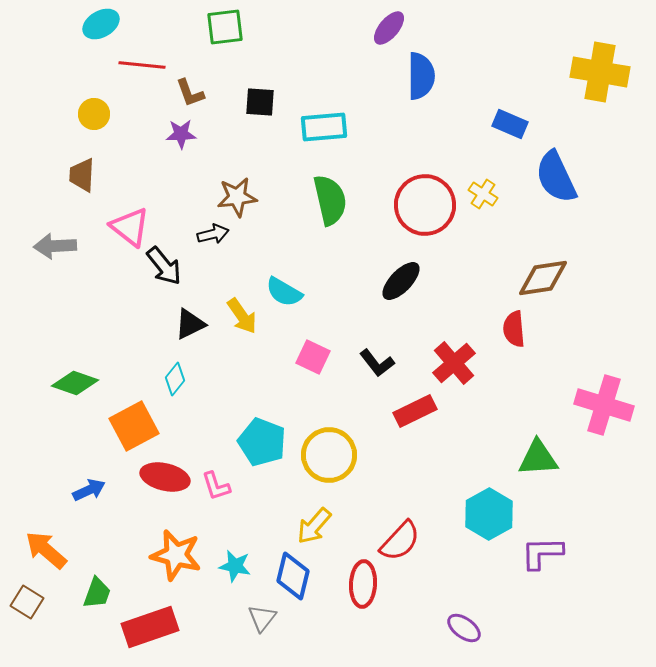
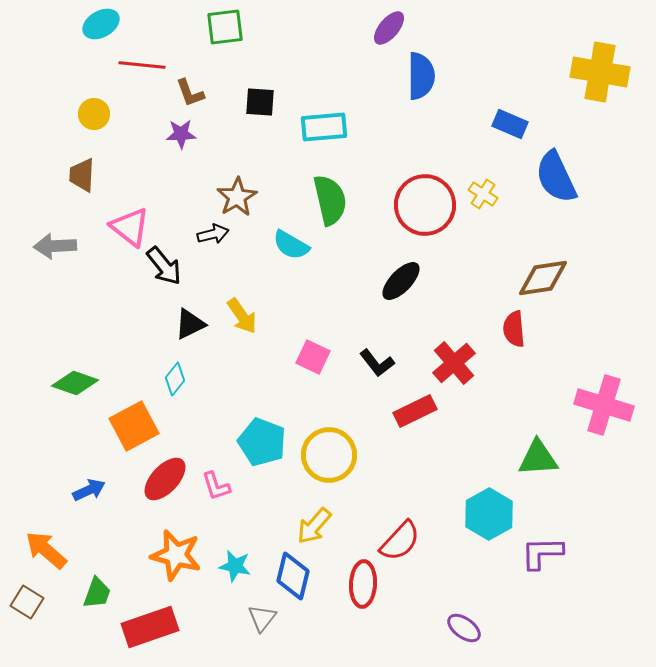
brown star at (237, 197): rotated 24 degrees counterclockwise
cyan semicircle at (284, 292): moved 7 px right, 47 px up
red ellipse at (165, 477): moved 2 px down; rotated 60 degrees counterclockwise
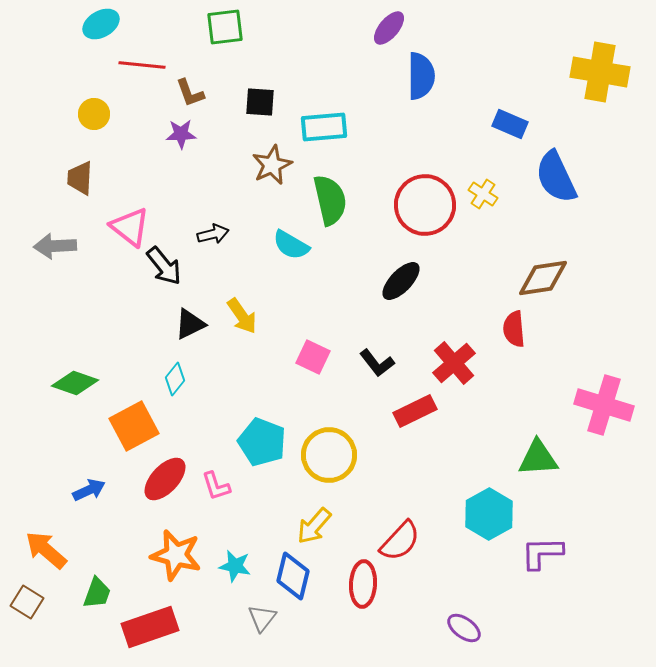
brown trapezoid at (82, 175): moved 2 px left, 3 px down
brown star at (237, 197): moved 35 px right, 32 px up; rotated 6 degrees clockwise
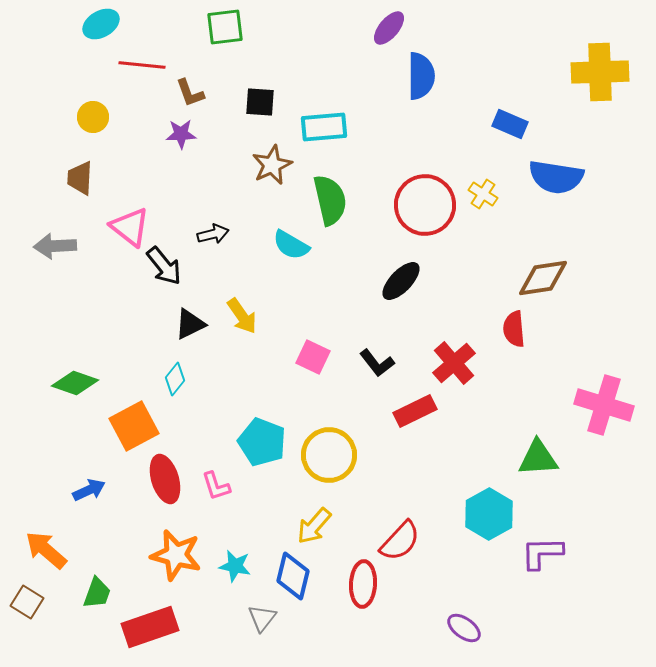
yellow cross at (600, 72): rotated 12 degrees counterclockwise
yellow circle at (94, 114): moved 1 px left, 3 px down
blue semicircle at (556, 177): rotated 56 degrees counterclockwise
red ellipse at (165, 479): rotated 60 degrees counterclockwise
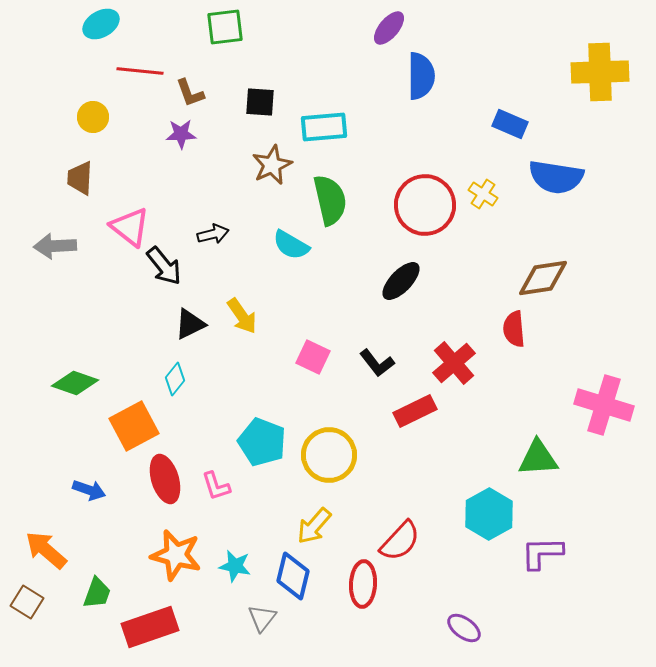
red line at (142, 65): moved 2 px left, 6 px down
blue arrow at (89, 490): rotated 44 degrees clockwise
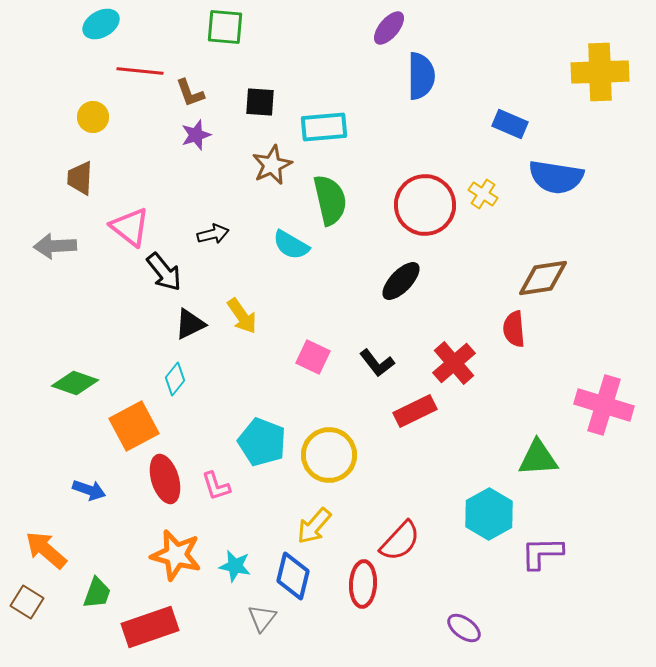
green square at (225, 27): rotated 12 degrees clockwise
purple star at (181, 134): moved 15 px right, 1 px down; rotated 16 degrees counterclockwise
black arrow at (164, 266): moved 6 px down
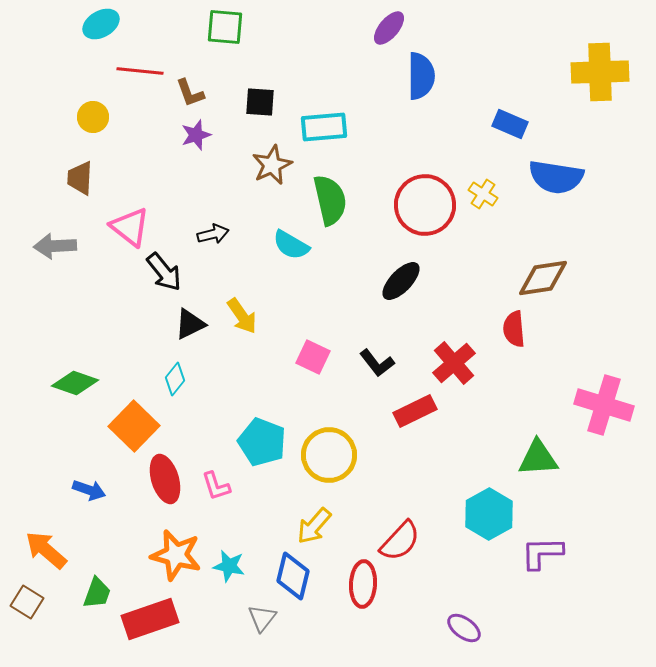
orange square at (134, 426): rotated 18 degrees counterclockwise
cyan star at (235, 566): moved 6 px left
red rectangle at (150, 627): moved 8 px up
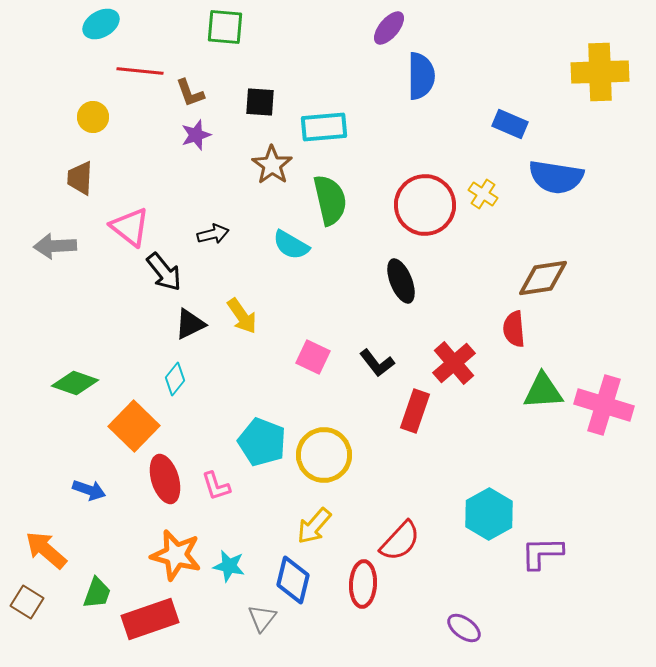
brown star at (272, 165): rotated 12 degrees counterclockwise
black ellipse at (401, 281): rotated 66 degrees counterclockwise
red rectangle at (415, 411): rotated 45 degrees counterclockwise
yellow circle at (329, 455): moved 5 px left
green triangle at (538, 458): moved 5 px right, 67 px up
blue diamond at (293, 576): moved 4 px down
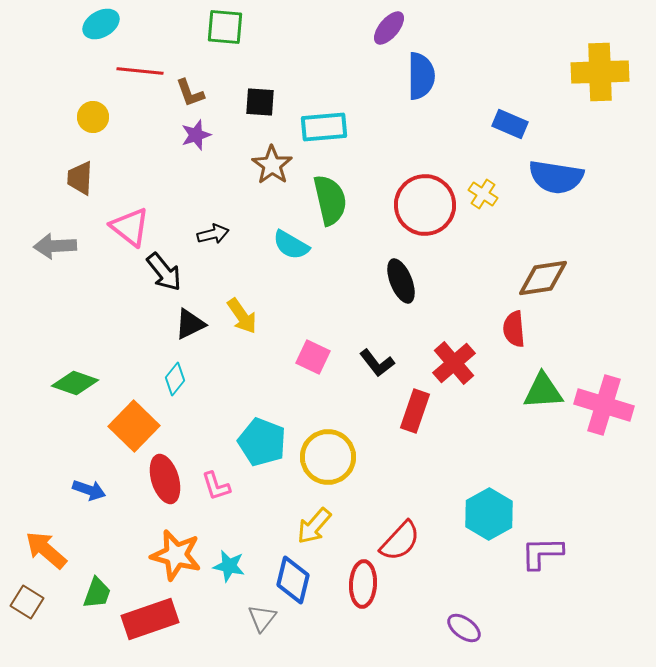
yellow circle at (324, 455): moved 4 px right, 2 px down
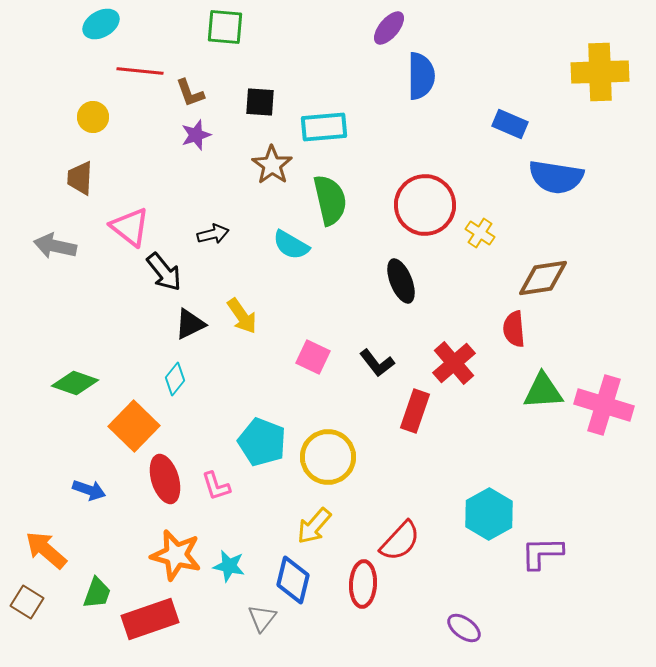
yellow cross at (483, 194): moved 3 px left, 39 px down
gray arrow at (55, 246): rotated 15 degrees clockwise
